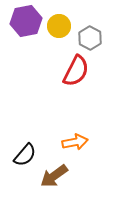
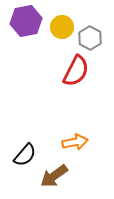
yellow circle: moved 3 px right, 1 px down
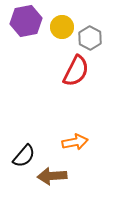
black semicircle: moved 1 px left, 1 px down
brown arrow: moved 2 px left; rotated 32 degrees clockwise
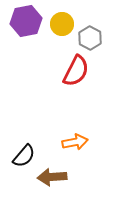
yellow circle: moved 3 px up
brown arrow: moved 1 px down
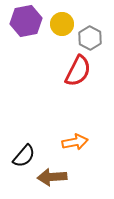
red semicircle: moved 2 px right
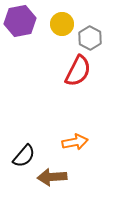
purple hexagon: moved 6 px left
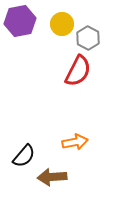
gray hexagon: moved 2 px left
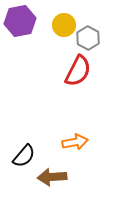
yellow circle: moved 2 px right, 1 px down
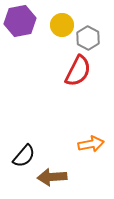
yellow circle: moved 2 px left
orange arrow: moved 16 px right, 2 px down
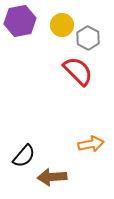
red semicircle: rotated 72 degrees counterclockwise
